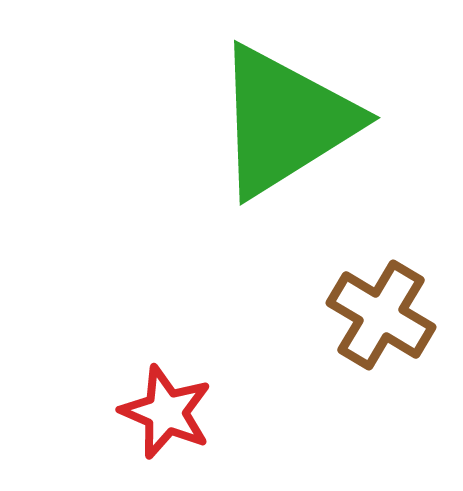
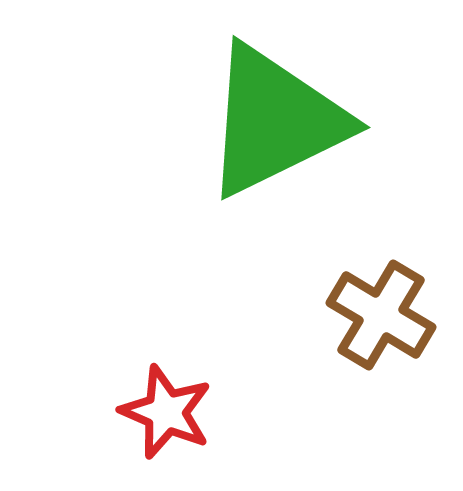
green triangle: moved 10 px left; rotated 6 degrees clockwise
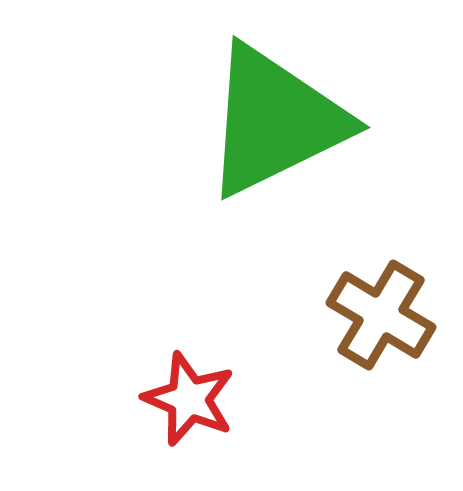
red star: moved 23 px right, 13 px up
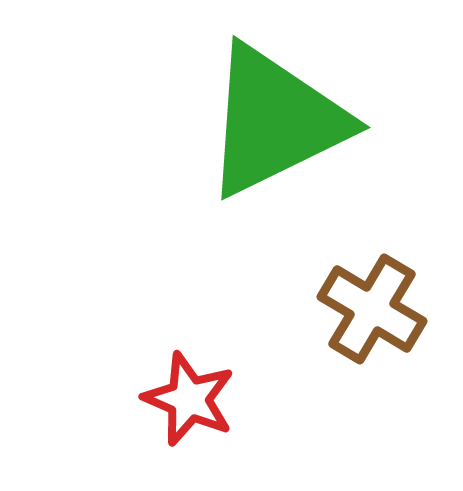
brown cross: moved 9 px left, 6 px up
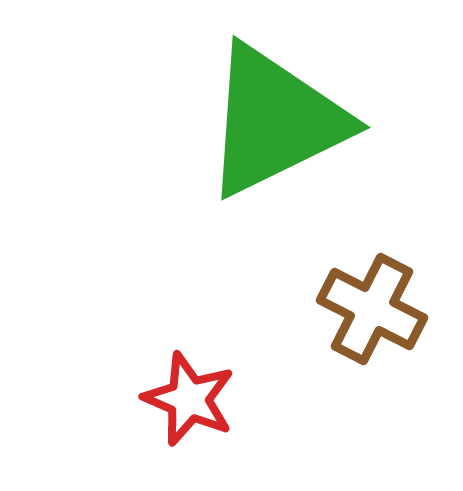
brown cross: rotated 4 degrees counterclockwise
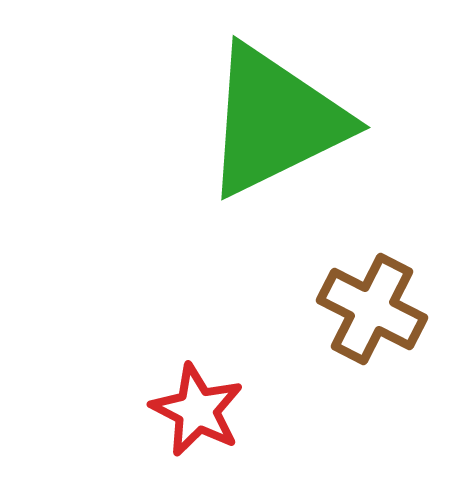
red star: moved 8 px right, 11 px down; rotated 4 degrees clockwise
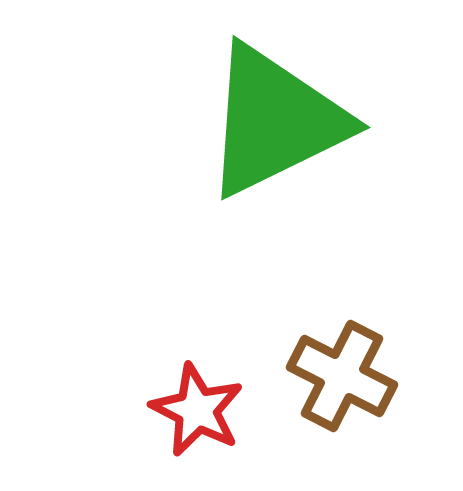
brown cross: moved 30 px left, 67 px down
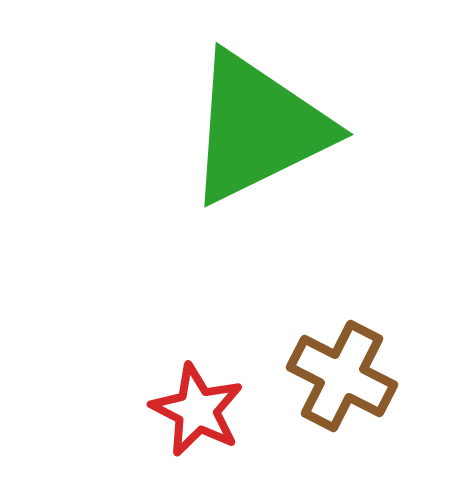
green triangle: moved 17 px left, 7 px down
